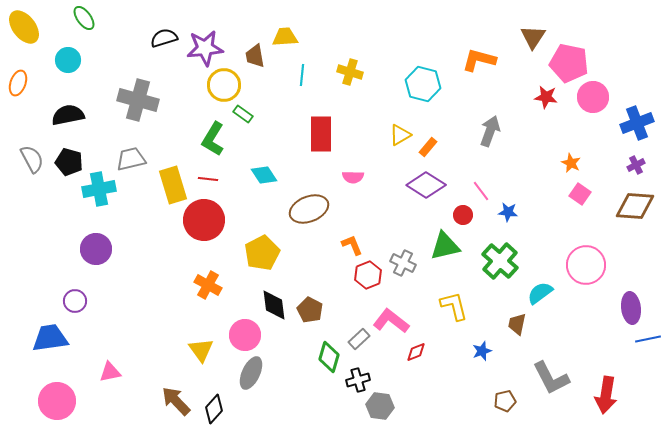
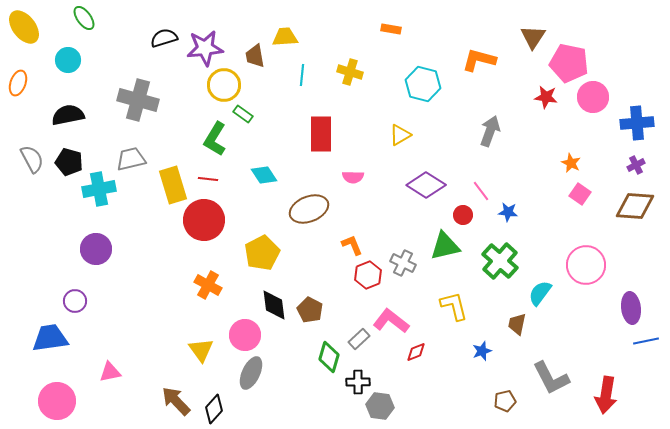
blue cross at (637, 123): rotated 16 degrees clockwise
green L-shape at (213, 139): moved 2 px right
orange rectangle at (428, 147): moved 37 px left, 118 px up; rotated 60 degrees clockwise
cyan semicircle at (540, 293): rotated 16 degrees counterclockwise
blue line at (648, 339): moved 2 px left, 2 px down
black cross at (358, 380): moved 2 px down; rotated 15 degrees clockwise
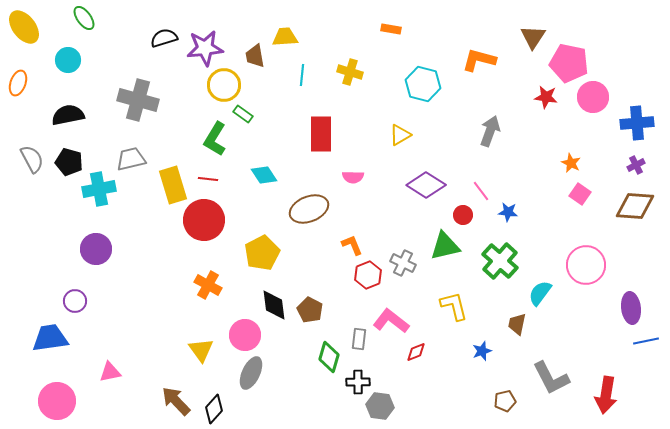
gray rectangle at (359, 339): rotated 40 degrees counterclockwise
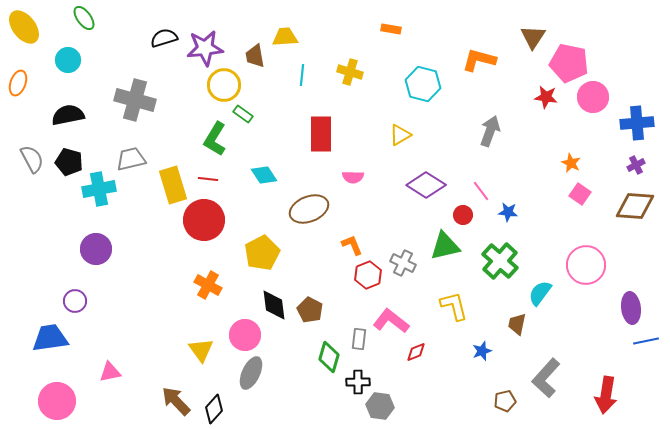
gray cross at (138, 100): moved 3 px left
gray L-shape at (551, 378): moved 5 px left; rotated 69 degrees clockwise
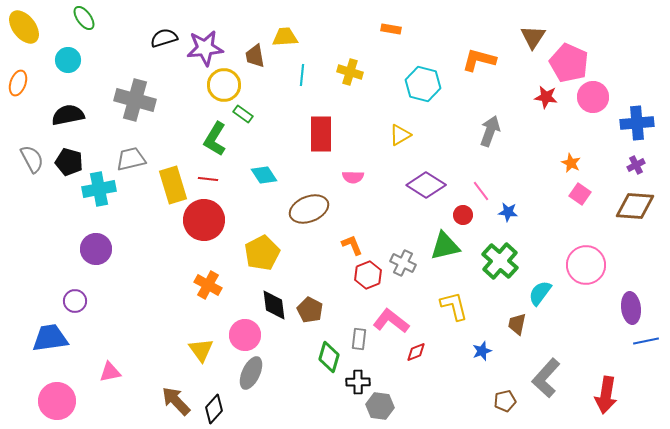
pink pentagon at (569, 63): rotated 12 degrees clockwise
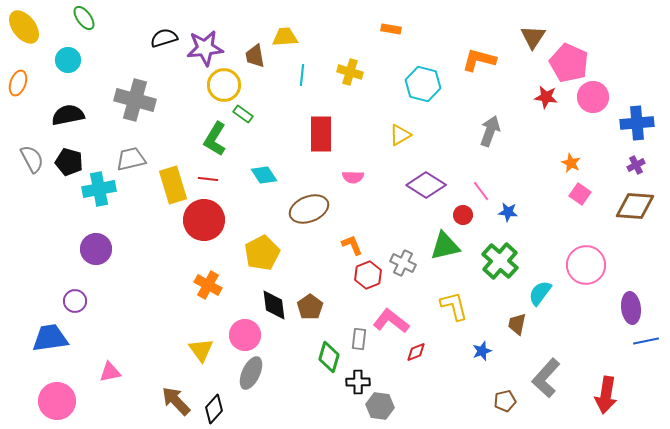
brown pentagon at (310, 310): moved 3 px up; rotated 10 degrees clockwise
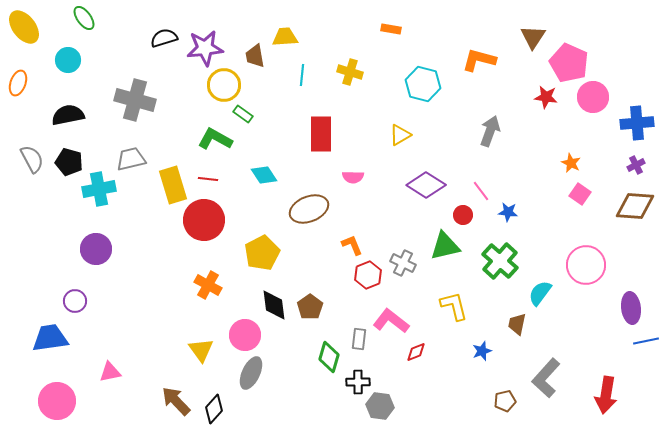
green L-shape at (215, 139): rotated 88 degrees clockwise
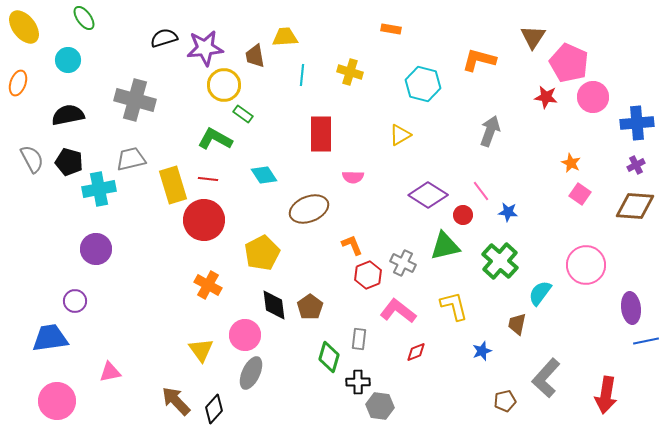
purple diamond at (426, 185): moved 2 px right, 10 px down
pink L-shape at (391, 321): moved 7 px right, 10 px up
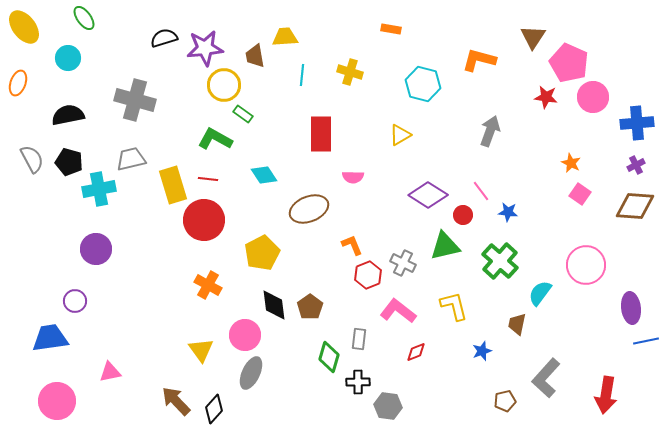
cyan circle at (68, 60): moved 2 px up
gray hexagon at (380, 406): moved 8 px right
